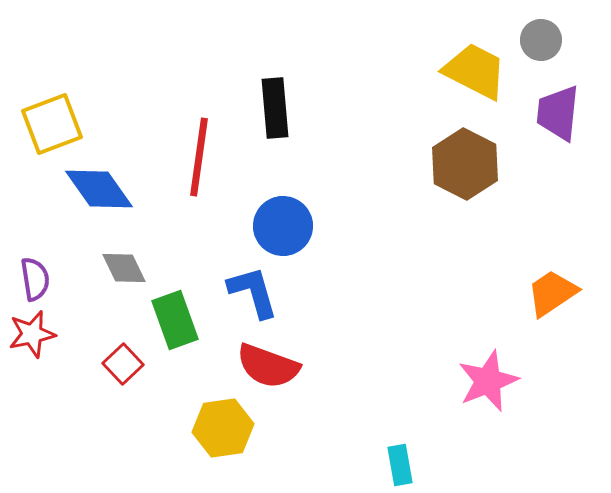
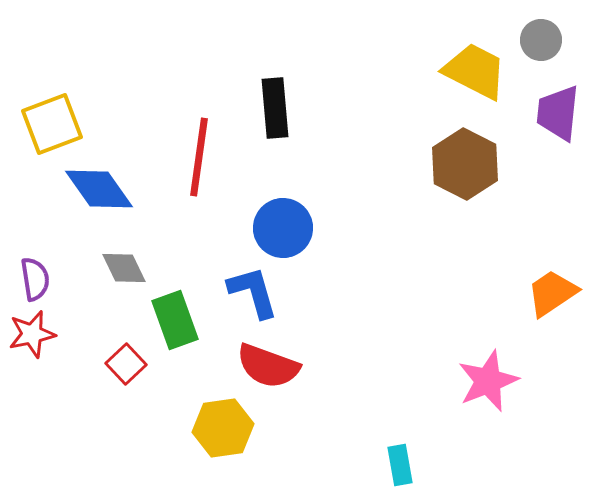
blue circle: moved 2 px down
red square: moved 3 px right
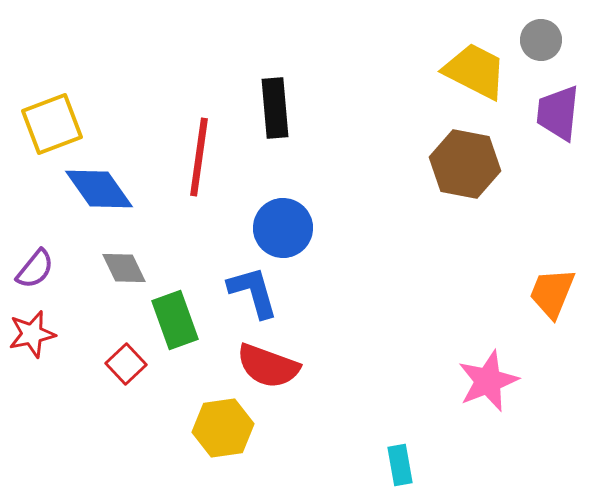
brown hexagon: rotated 16 degrees counterclockwise
purple semicircle: moved 10 px up; rotated 48 degrees clockwise
orange trapezoid: rotated 34 degrees counterclockwise
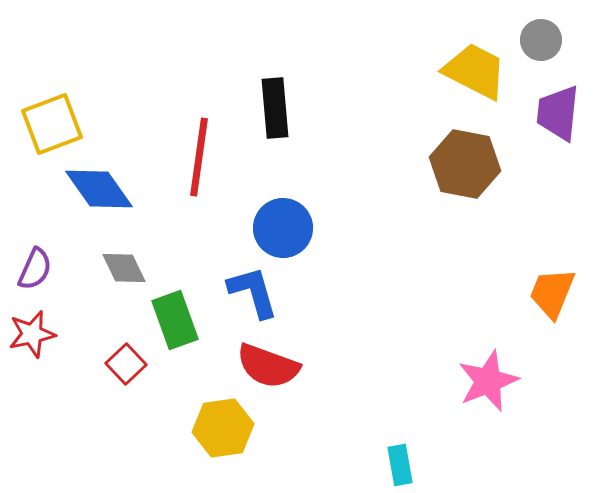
purple semicircle: rotated 15 degrees counterclockwise
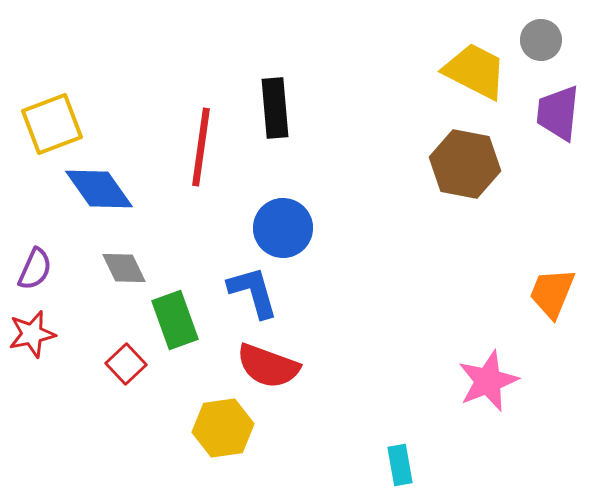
red line: moved 2 px right, 10 px up
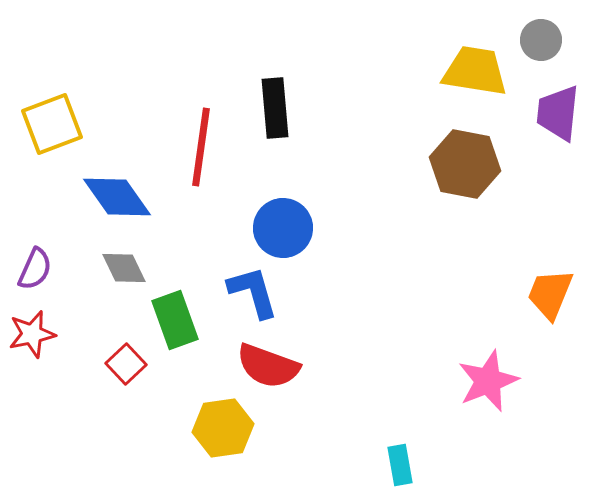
yellow trapezoid: rotated 18 degrees counterclockwise
blue diamond: moved 18 px right, 8 px down
orange trapezoid: moved 2 px left, 1 px down
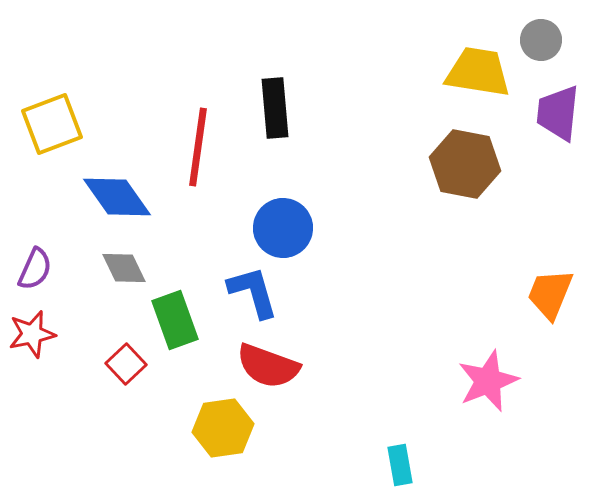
yellow trapezoid: moved 3 px right, 1 px down
red line: moved 3 px left
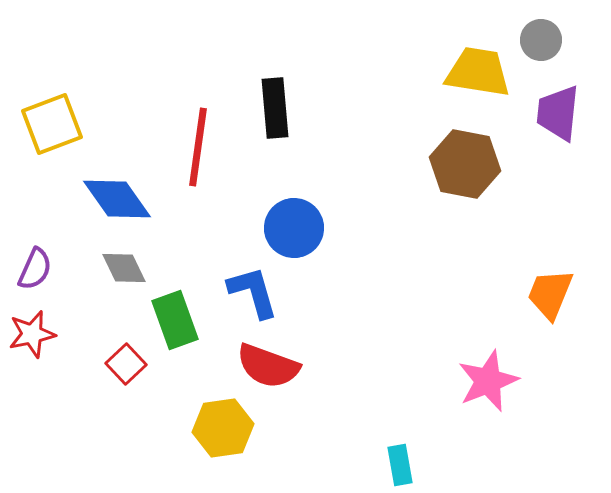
blue diamond: moved 2 px down
blue circle: moved 11 px right
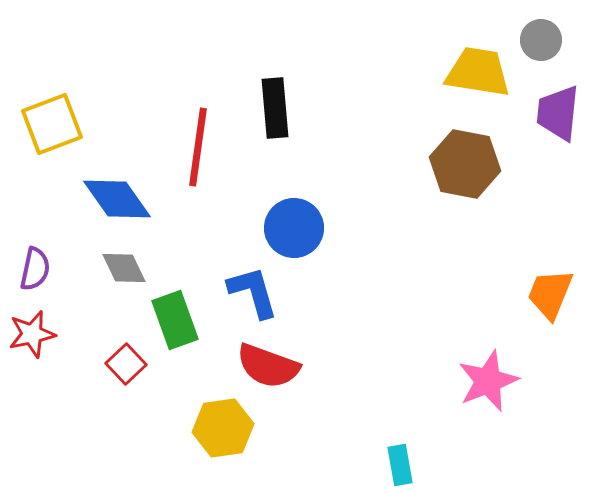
purple semicircle: rotated 12 degrees counterclockwise
